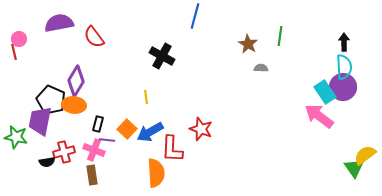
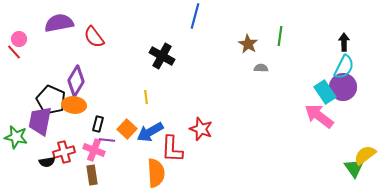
red line: rotated 28 degrees counterclockwise
cyan semicircle: rotated 30 degrees clockwise
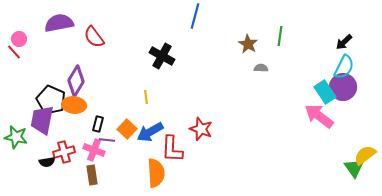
black arrow: rotated 132 degrees counterclockwise
purple trapezoid: moved 2 px right, 1 px up
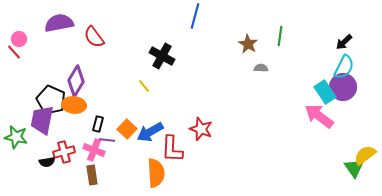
yellow line: moved 2 px left, 11 px up; rotated 32 degrees counterclockwise
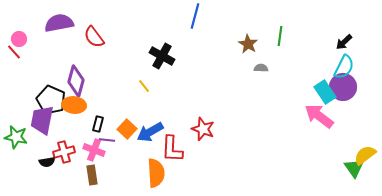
purple diamond: rotated 16 degrees counterclockwise
red star: moved 2 px right
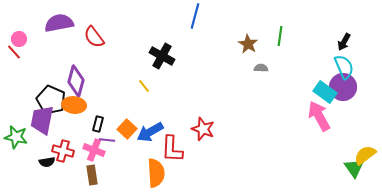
black arrow: rotated 18 degrees counterclockwise
cyan semicircle: rotated 50 degrees counterclockwise
cyan rectangle: rotated 20 degrees counterclockwise
pink arrow: rotated 24 degrees clockwise
red cross: moved 1 px left, 1 px up; rotated 30 degrees clockwise
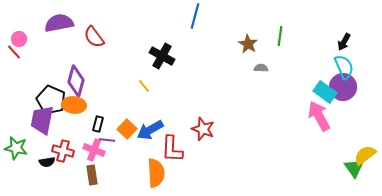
blue arrow: moved 2 px up
green star: moved 11 px down
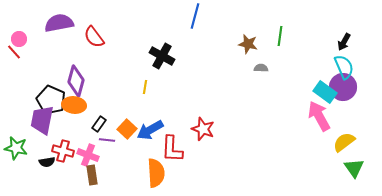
brown star: rotated 18 degrees counterclockwise
yellow line: moved 1 px right, 1 px down; rotated 48 degrees clockwise
black rectangle: moved 1 px right; rotated 21 degrees clockwise
pink cross: moved 6 px left, 5 px down
yellow semicircle: moved 21 px left, 13 px up
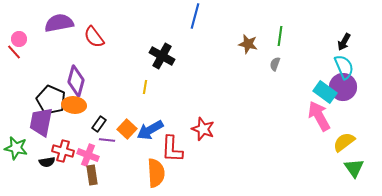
gray semicircle: moved 14 px right, 4 px up; rotated 72 degrees counterclockwise
purple trapezoid: moved 1 px left, 2 px down
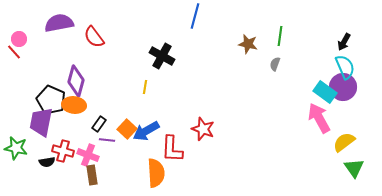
cyan semicircle: moved 1 px right
pink arrow: moved 2 px down
blue arrow: moved 4 px left, 1 px down
